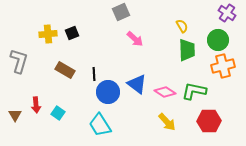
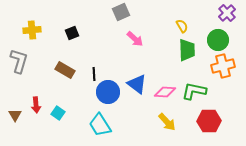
purple cross: rotated 12 degrees clockwise
yellow cross: moved 16 px left, 4 px up
pink diamond: rotated 30 degrees counterclockwise
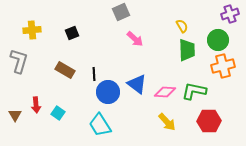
purple cross: moved 3 px right, 1 px down; rotated 24 degrees clockwise
